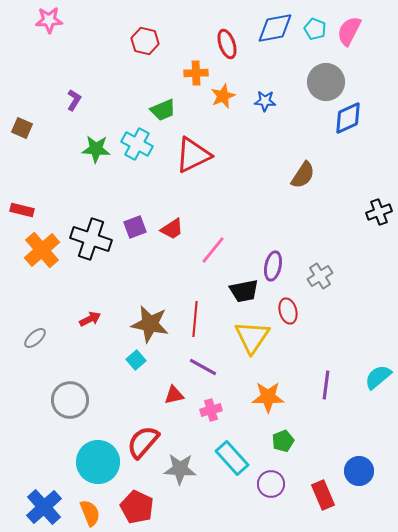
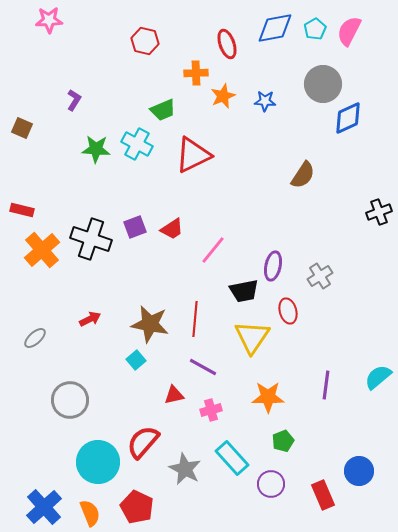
cyan pentagon at (315, 29): rotated 20 degrees clockwise
gray circle at (326, 82): moved 3 px left, 2 px down
gray star at (180, 469): moved 5 px right; rotated 24 degrees clockwise
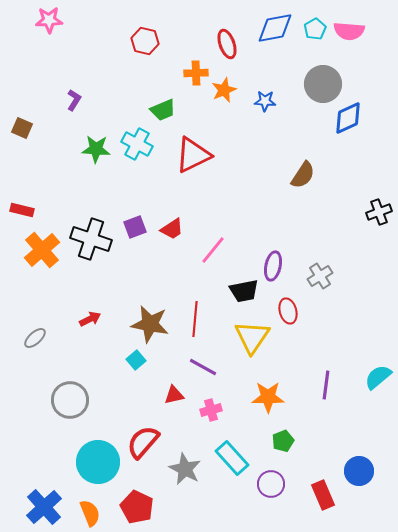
pink semicircle at (349, 31): rotated 112 degrees counterclockwise
orange star at (223, 96): moved 1 px right, 6 px up
